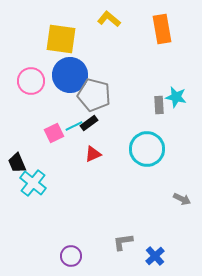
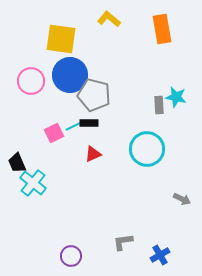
black rectangle: rotated 36 degrees clockwise
blue cross: moved 5 px right, 1 px up; rotated 12 degrees clockwise
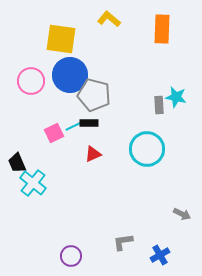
orange rectangle: rotated 12 degrees clockwise
gray arrow: moved 15 px down
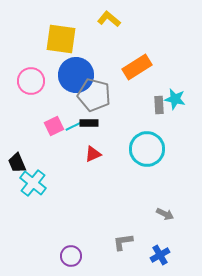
orange rectangle: moved 25 px left, 38 px down; rotated 56 degrees clockwise
blue circle: moved 6 px right
cyan star: moved 1 px left, 2 px down
pink square: moved 7 px up
gray arrow: moved 17 px left
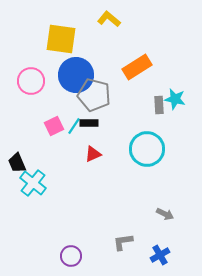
cyan line: rotated 30 degrees counterclockwise
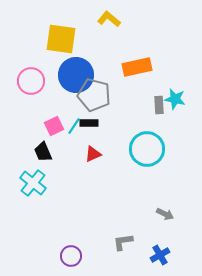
orange rectangle: rotated 20 degrees clockwise
black trapezoid: moved 26 px right, 11 px up
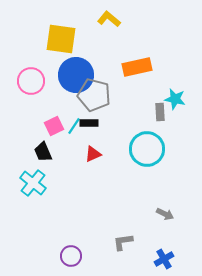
gray rectangle: moved 1 px right, 7 px down
blue cross: moved 4 px right, 4 px down
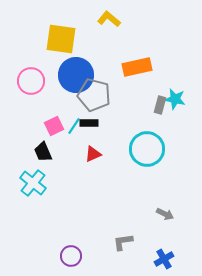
gray rectangle: moved 7 px up; rotated 18 degrees clockwise
